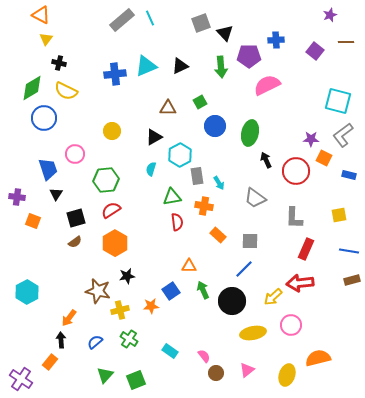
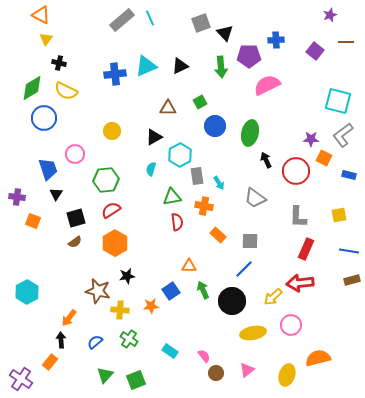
gray L-shape at (294, 218): moved 4 px right, 1 px up
yellow cross at (120, 310): rotated 18 degrees clockwise
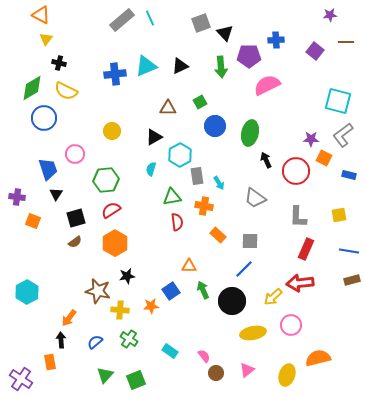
purple star at (330, 15): rotated 16 degrees clockwise
orange rectangle at (50, 362): rotated 49 degrees counterclockwise
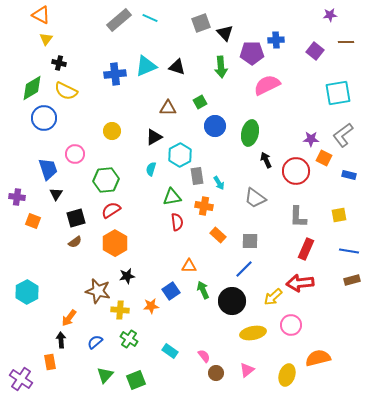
cyan line at (150, 18): rotated 42 degrees counterclockwise
gray rectangle at (122, 20): moved 3 px left
purple pentagon at (249, 56): moved 3 px right, 3 px up
black triangle at (180, 66): moved 3 px left, 1 px down; rotated 42 degrees clockwise
cyan square at (338, 101): moved 8 px up; rotated 24 degrees counterclockwise
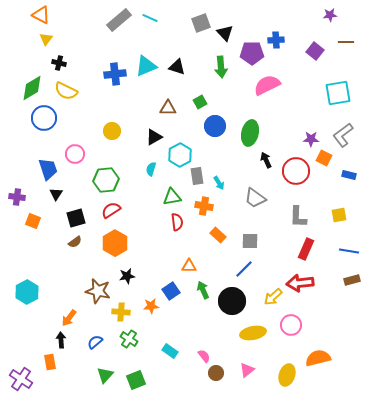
yellow cross at (120, 310): moved 1 px right, 2 px down
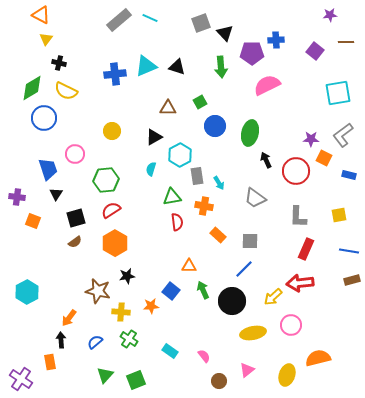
blue square at (171, 291): rotated 18 degrees counterclockwise
brown circle at (216, 373): moved 3 px right, 8 px down
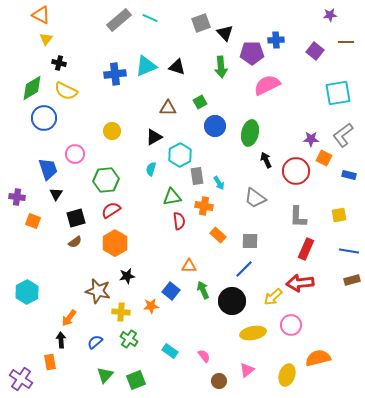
red semicircle at (177, 222): moved 2 px right, 1 px up
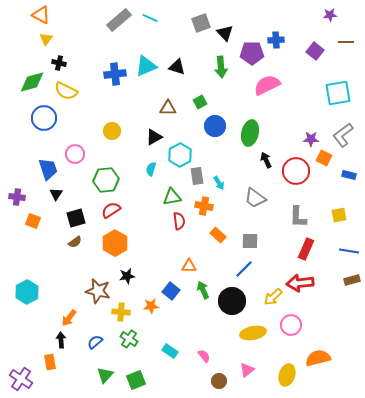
green diamond at (32, 88): moved 6 px up; rotated 16 degrees clockwise
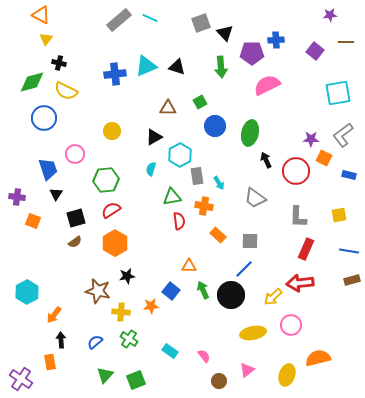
black circle at (232, 301): moved 1 px left, 6 px up
orange arrow at (69, 318): moved 15 px left, 3 px up
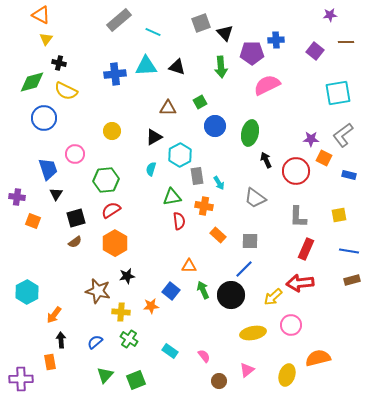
cyan line at (150, 18): moved 3 px right, 14 px down
cyan triangle at (146, 66): rotated 20 degrees clockwise
purple cross at (21, 379): rotated 35 degrees counterclockwise
